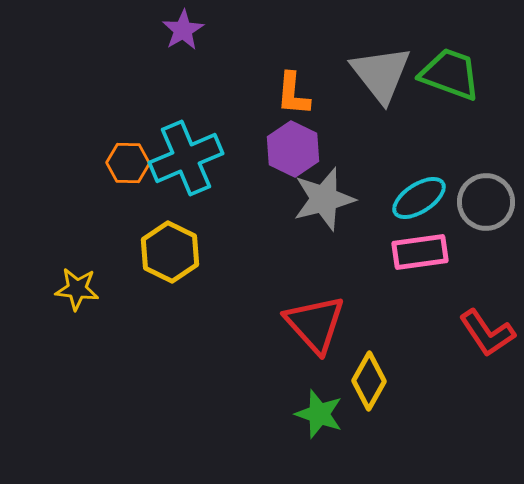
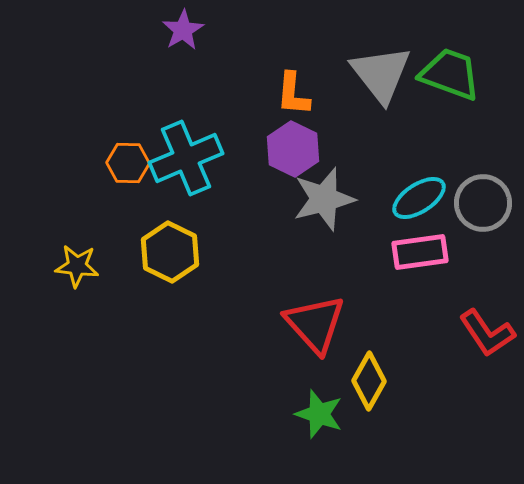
gray circle: moved 3 px left, 1 px down
yellow star: moved 23 px up
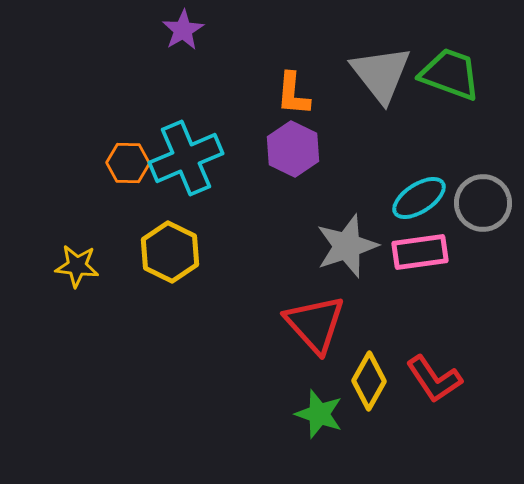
gray star: moved 23 px right, 47 px down; rotated 4 degrees counterclockwise
red L-shape: moved 53 px left, 46 px down
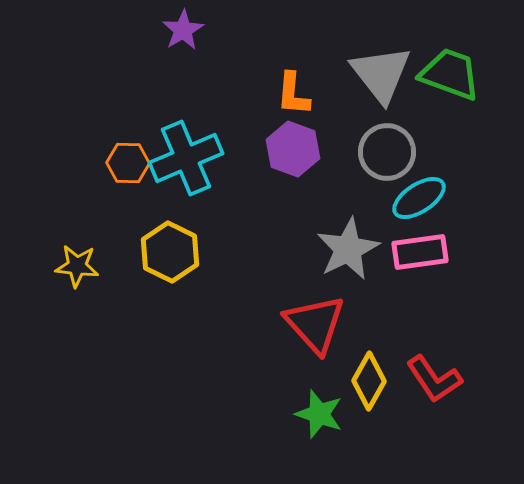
purple hexagon: rotated 6 degrees counterclockwise
gray circle: moved 96 px left, 51 px up
gray star: moved 1 px right, 3 px down; rotated 8 degrees counterclockwise
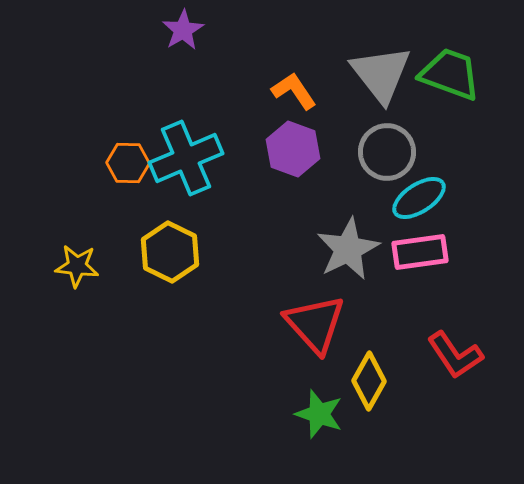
orange L-shape: moved 1 px right, 3 px up; rotated 141 degrees clockwise
red L-shape: moved 21 px right, 24 px up
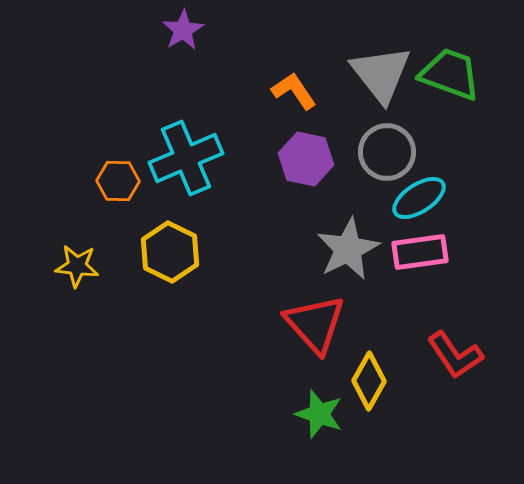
purple hexagon: moved 13 px right, 10 px down; rotated 8 degrees counterclockwise
orange hexagon: moved 10 px left, 18 px down
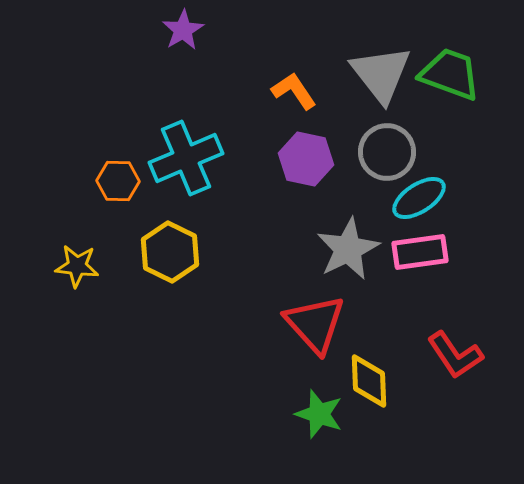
yellow diamond: rotated 32 degrees counterclockwise
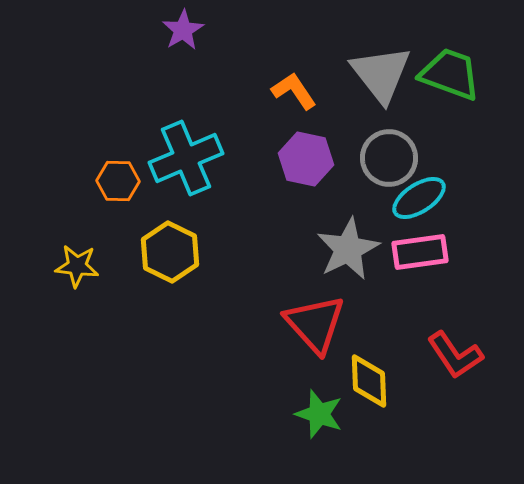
gray circle: moved 2 px right, 6 px down
